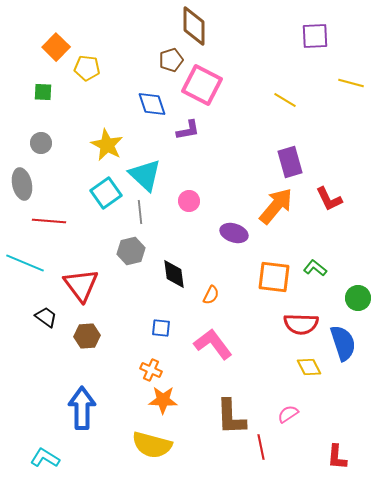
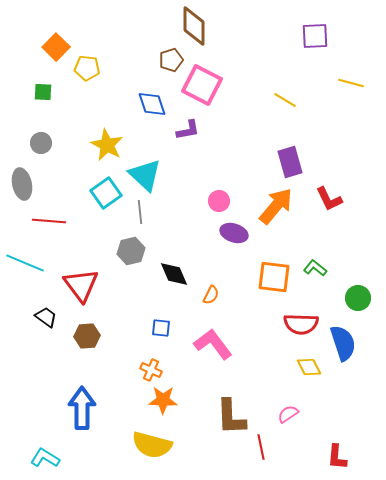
pink circle at (189, 201): moved 30 px right
black diamond at (174, 274): rotated 16 degrees counterclockwise
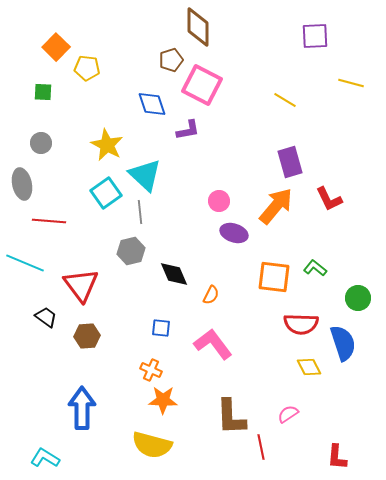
brown diamond at (194, 26): moved 4 px right, 1 px down
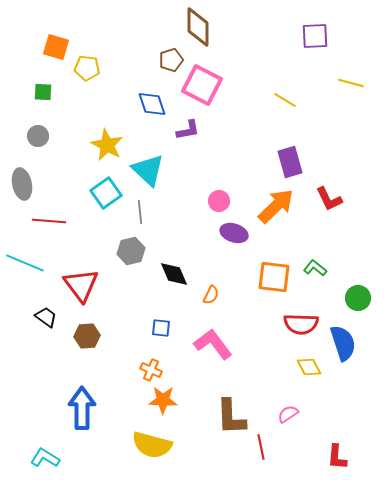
orange square at (56, 47): rotated 28 degrees counterclockwise
gray circle at (41, 143): moved 3 px left, 7 px up
cyan triangle at (145, 175): moved 3 px right, 5 px up
orange arrow at (276, 206): rotated 6 degrees clockwise
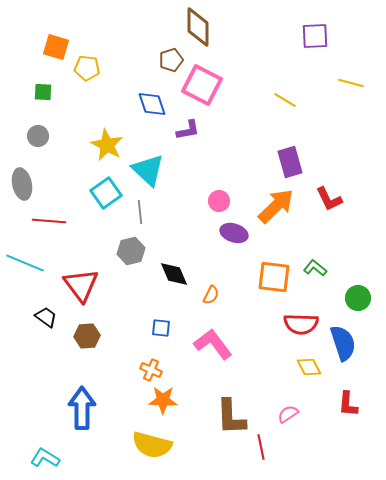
red L-shape at (337, 457): moved 11 px right, 53 px up
